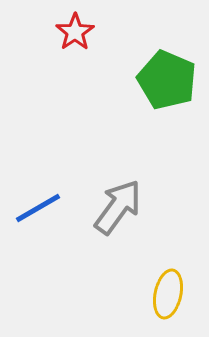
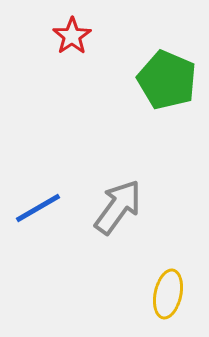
red star: moved 3 px left, 4 px down
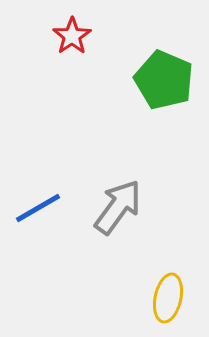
green pentagon: moved 3 px left
yellow ellipse: moved 4 px down
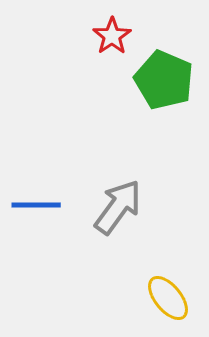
red star: moved 40 px right
blue line: moved 2 px left, 3 px up; rotated 30 degrees clockwise
yellow ellipse: rotated 51 degrees counterclockwise
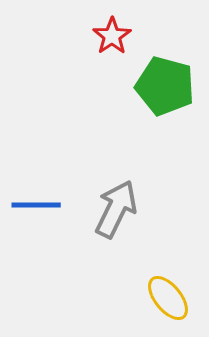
green pentagon: moved 1 px right, 6 px down; rotated 8 degrees counterclockwise
gray arrow: moved 2 px left, 2 px down; rotated 10 degrees counterclockwise
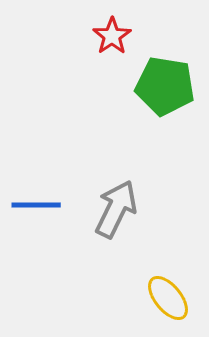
green pentagon: rotated 6 degrees counterclockwise
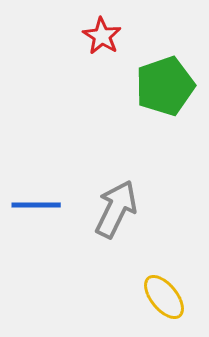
red star: moved 10 px left; rotated 6 degrees counterclockwise
green pentagon: rotated 28 degrees counterclockwise
yellow ellipse: moved 4 px left, 1 px up
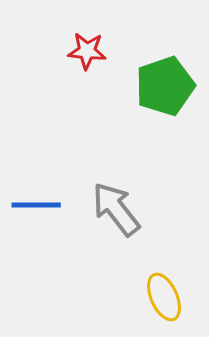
red star: moved 15 px left, 15 px down; rotated 27 degrees counterclockwise
gray arrow: rotated 64 degrees counterclockwise
yellow ellipse: rotated 15 degrees clockwise
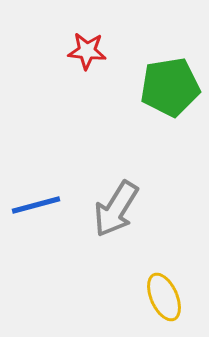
green pentagon: moved 5 px right, 1 px down; rotated 10 degrees clockwise
blue line: rotated 15 degrees counterclockwise
gray arrow: rotated 110 degrees counterclockwise
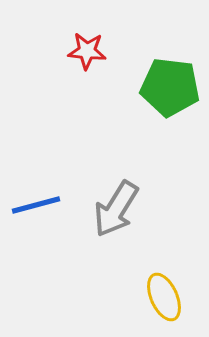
green pentagon: rotated 16 degrees clockwise
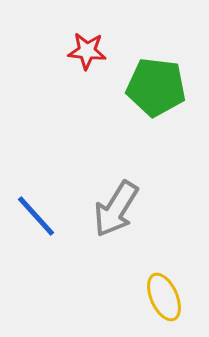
green pentagon: moved 14 px left
blue line: moved 11 px down; rotated 63 degrees clockwise
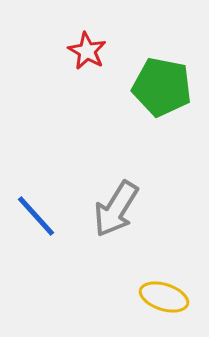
red star: rotated 24 degrees clockwise
green pentagon: moved 6 px right; rotated 4 degrees clockwise
yellow ellipse: rotated 48 degrees counterclockwise
